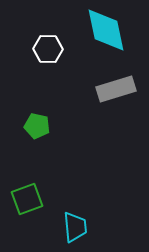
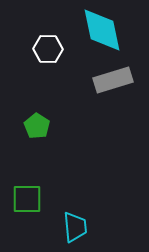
cyan diamond: moved 4 px left
gray rectangle: moved 3 px left, 9 px up
green pentagon: rotated 20 degrees clockwise
green square: rotated 20 degrees clockwise
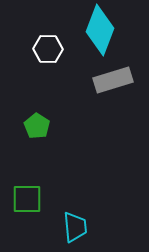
cyan diamond: moved 2 px left; rotated 33 degrees clockwise
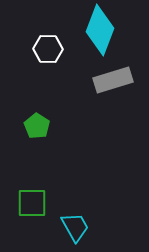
green square: moved 5 px right, 4 px down
cyan trapezoid: rotated 24 degrees counterclockwise
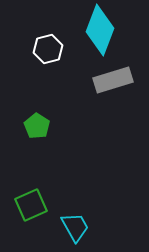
white hexagon: rotated 16 degrees counterclockwise
green square: moved 1 px left, 2 px down; rotated 24 degrees counterclockwise
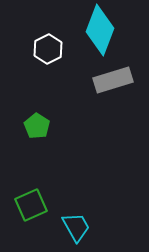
white hexagon: rotated 12 degrees counterclockwise
cyan trapezoid: moved 1 px right
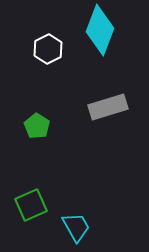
gray rectangle: moved 5 px left, 27 px down
